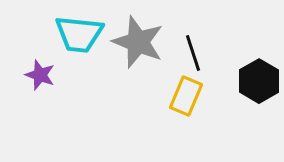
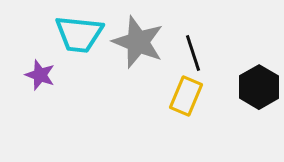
black hexagon: moved 6 px down
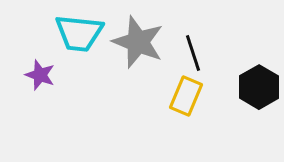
cyan trapezoid: moved 1 px up
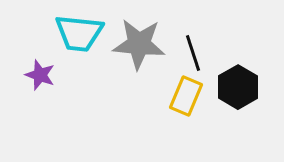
gray star: moved 1 px right, 2 px down; rotated 16 degrees counterclockwise
black hexagon: moved 21 px left
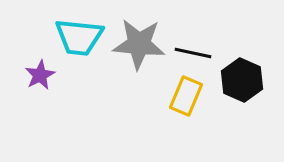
cyan trapezoid: moved 4 px down
black line: rotated 60 degrees counterclockwise
purple star: rotated 24 degrees clockwise
black hexagon: moved 4 px right, 7 px up; rotated 6 degrees counterclockwise
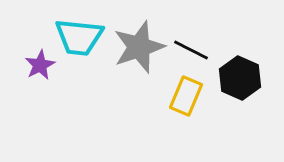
gray star: moved 3 px down; rotated 24 degrees counterclockwise
black line: moved 2 px left, 3 px up; rotated 15 degrees clockwise
purple star: moved 10 px up
black hexagon: moved 2 px left, 2 px up
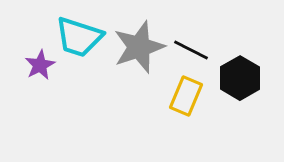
cyan trapezoid: rotated 12 degrees clockwise
black hexagon: rotated 6 degrees clockwise
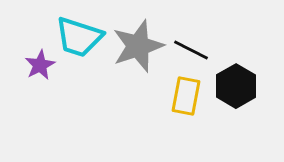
gray star: moved 1 px left, 1 px up
black hexagon: moved 4 px left, 8 px down
yellow rectangle: rotated 12 degrees counterclockwise
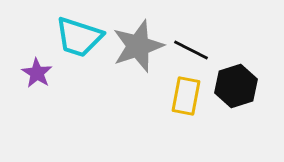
purple star: moved 3 px left, 8 px down; rotated 12 degrees counterclockwise
black hexagon: rotated 12 degrees clockwise
